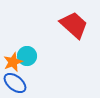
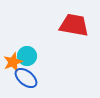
red trapezoid: rotated 32 degrees counterclockwise
blue ellipse: moved 11 px right, 5 px up
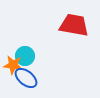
cyan circle: moved 2 px left
orange star: moved 3 px down; rotated 30 degrees clockwise
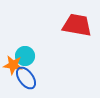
red trapezoid: moved 3 px right
blue ellipse: rotated 15 degrees clockwise
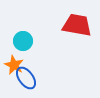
cyan circle: moved 2 px left, 15 px up
orange star: moved 1 px right; rotated 18 degrees clockwise
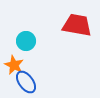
cyan circle: moved 3 px right
blue ellipse: moved 4 px down
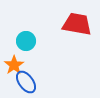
red trapezoid: moved 1 px up
orange star: rotated 12 degrees clockwise
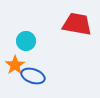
orange star: moved 1 px right
blue ellipse: moved 7 px right, 6 px up; rotated 35 degrees counterclockwise
